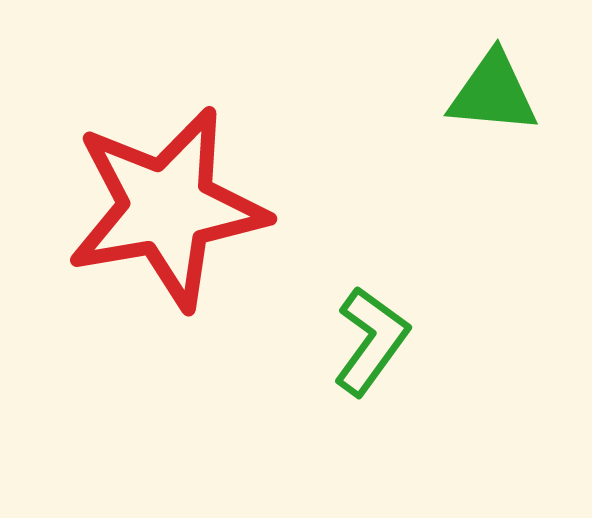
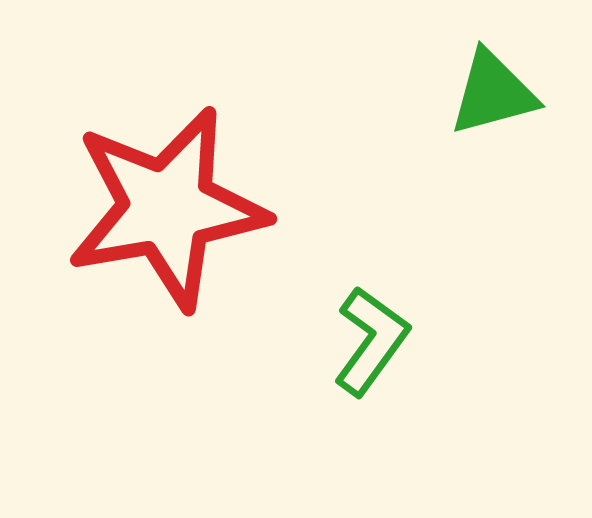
green triangle: rotated 20 degrees counterclockwise
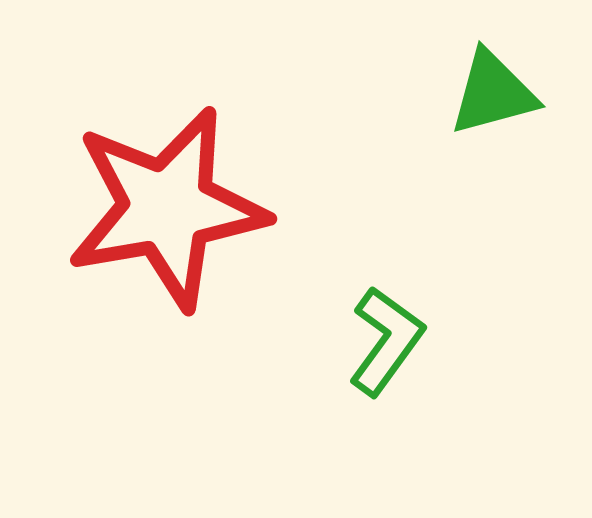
green L-shape: moved 15 px right
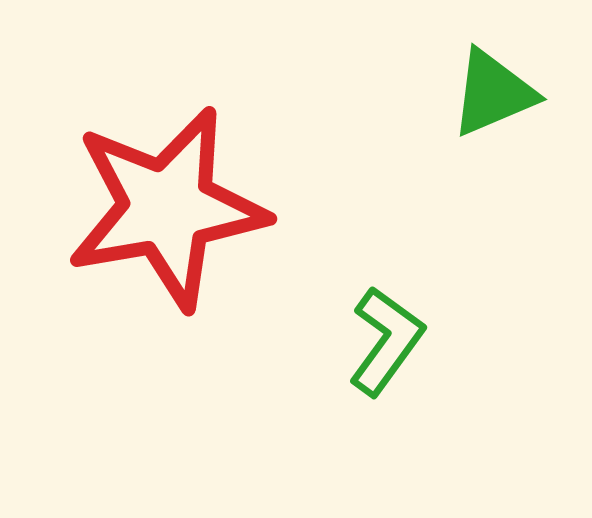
green triangle: rotated 8 degrees counterclockwise
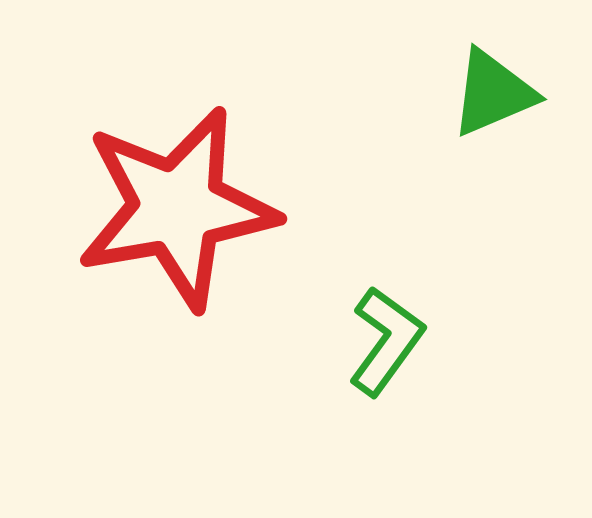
red star: moved 10 px right
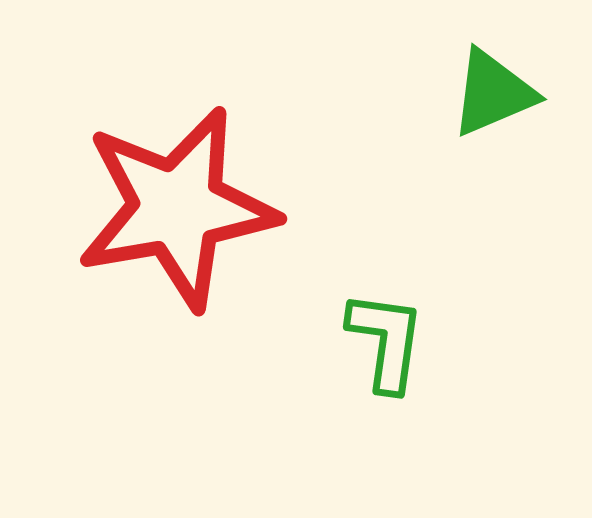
green L-shape: rotated 28 degrees counterclockwise
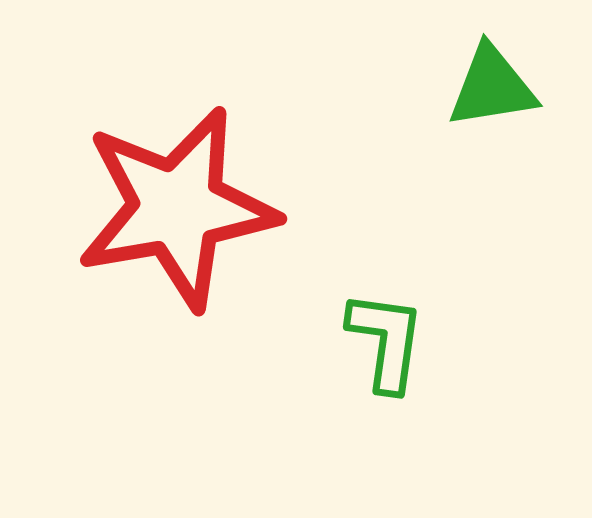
green triangle: moved 1 px left, 6 px up; rotated 14 degrees clockwise
